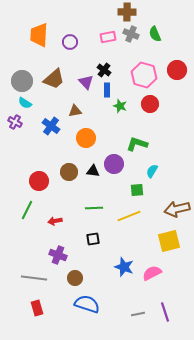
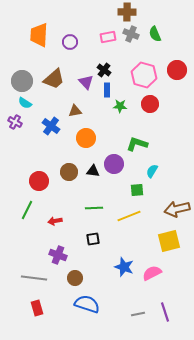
green star at (120, 106): rotated 16 degrees counterclockwise
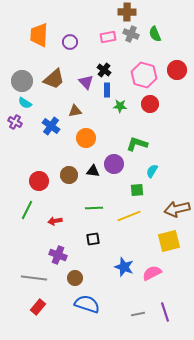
brown circle at (69, 172): moved 3 px down
red rectangle at (37, 308): moved 1 px right, 1 px up; rotated 56 degrees clockwise
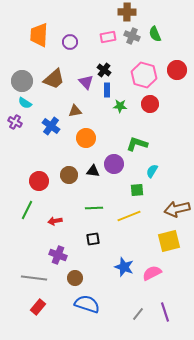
gray cross at (131, 34): moved 1 px right, 2 px down
gray line at (138, 314): rotated 40 degrees counterclockwise
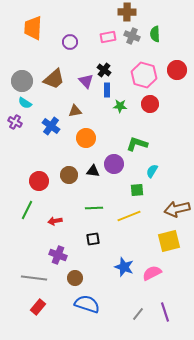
green semicircle at (155, 34): rotated 21 degrees clockwise
orange trapezoid at (39, 35): moved 6 px left, 7 px up
purple triangle at (86, 82): moved 1 px up
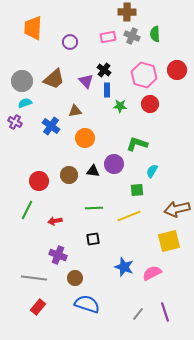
cyan semicircle at (25, 103): rotated 128 degrees clockwise
orange circle at (86, 138): moved 1 px left
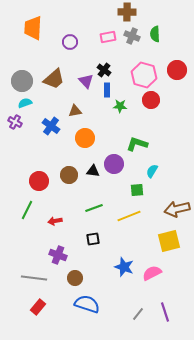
red circle at (150, 104): moved 1 px right, 4 px up
green line at (94, 208): rotated 18 degrees counterclockwise
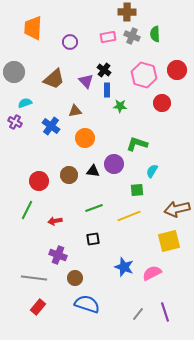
gray circle at (22, 81): moved 8 px left, 9 px up
red circle at (151, 100): moved 11 px right, 3 px down
